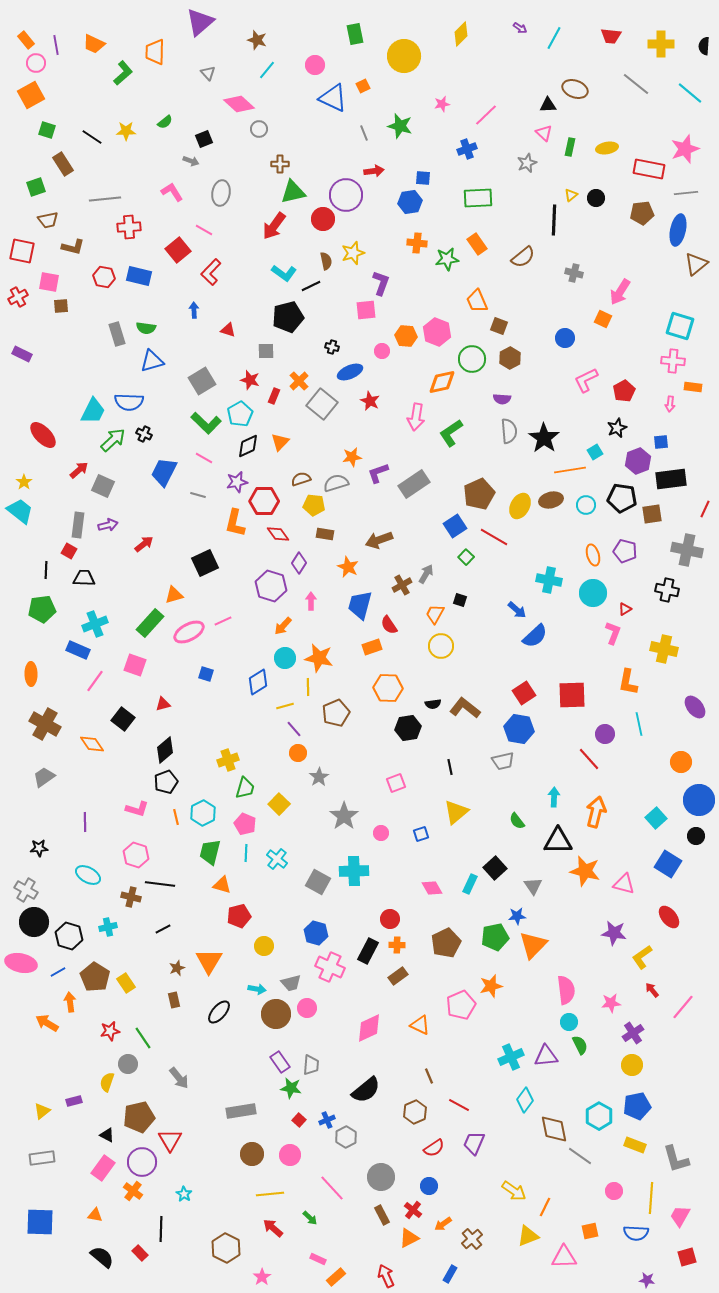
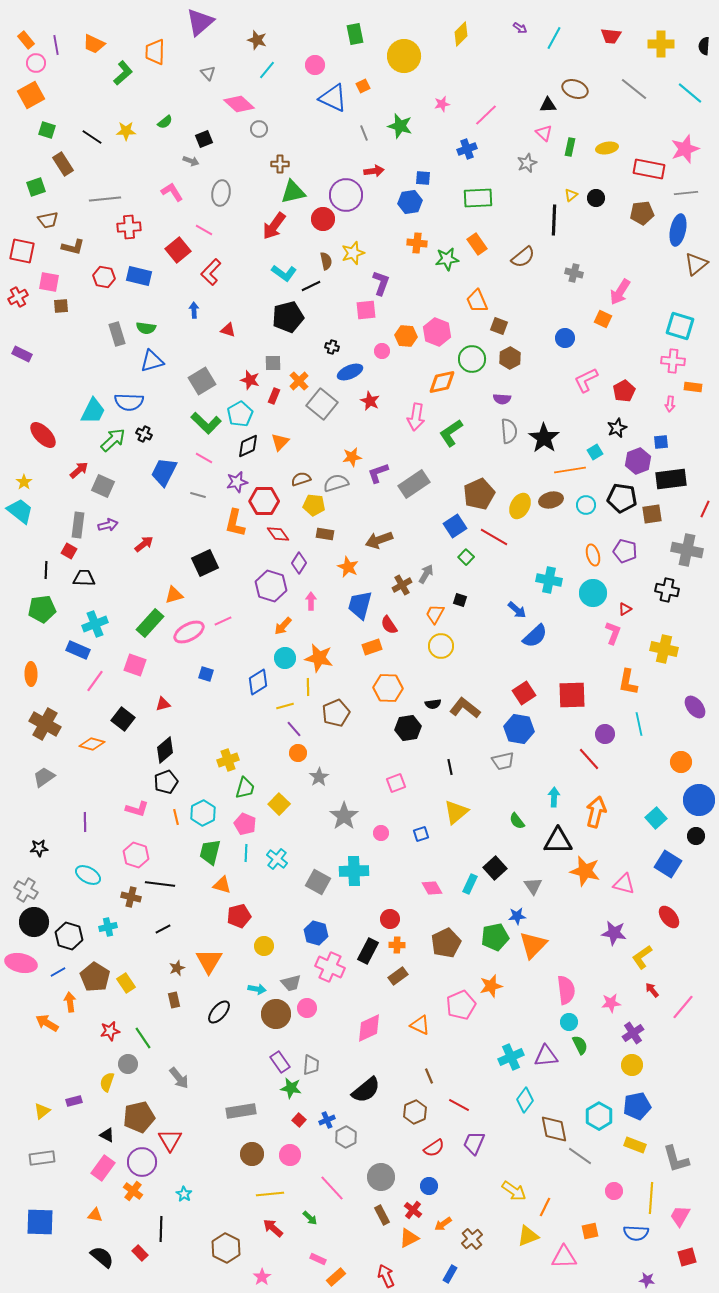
gray line at (636, 84): moved 2 px left, 5 px down
gray square at (266, 351): moved 7 px right, 12 px down
orange diamond at (92, 744): rotated 40 degrees counterclockwise
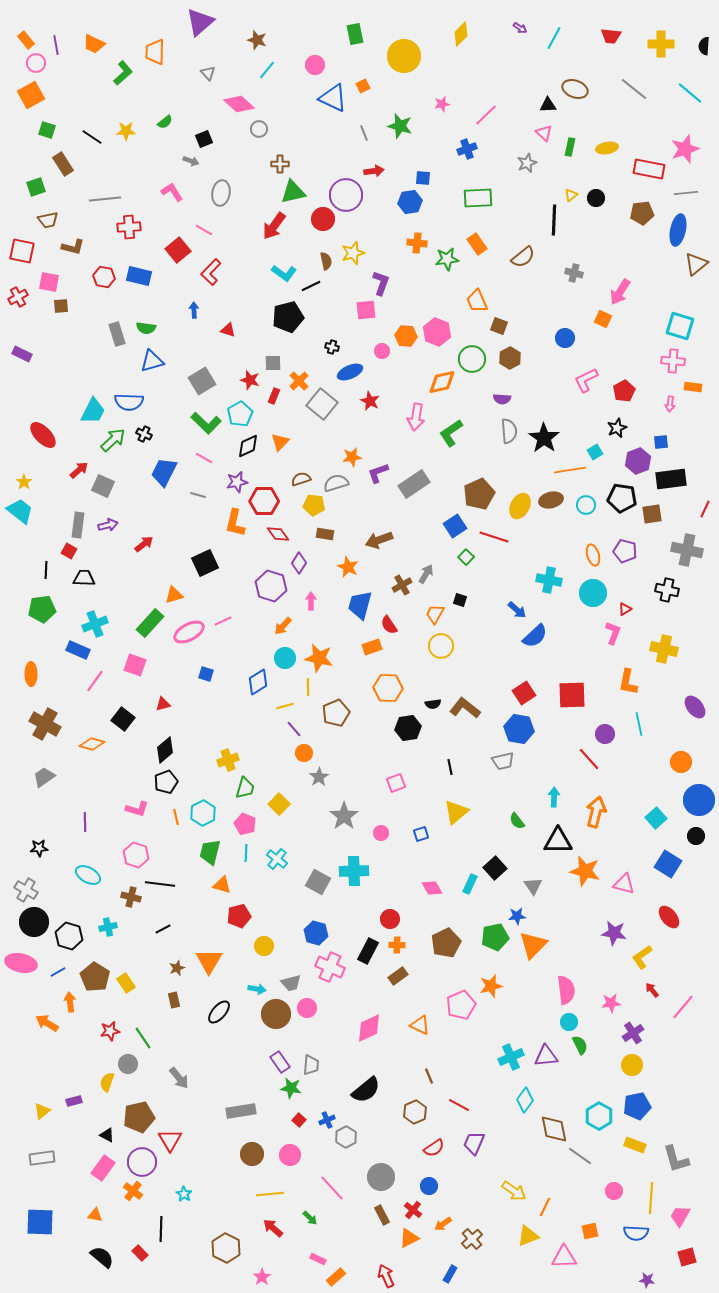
red line at (494, 537): rotated 12 degrees counterclockwise
orange circle at (298, 753): moved 6 px right
